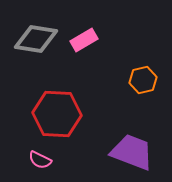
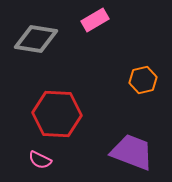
pink rectangle: moved 11 px right, 20 px up
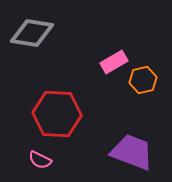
pink rectangle: moved 19 px right, 42 px down
gray diamond: moved 4 px left, 6 px up
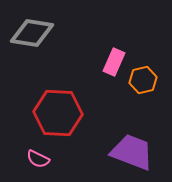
pink rectangle: rotated 36 degrees counterclockwise
red hexagon: moved 1 px right, 1 px up
pink semicircle: moved 2 px left, 1 px up
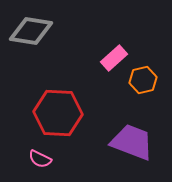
gray diamond: moved 1 px left, 2 px up
pink rectangle: moved 4 px up; rotated 24 degrees clockwise
purple trapezoid: moved 10 px up
pink semicircle: moved 2 px right
